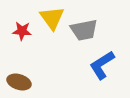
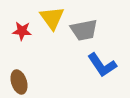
blue L-shape: rotated 92 degrees counterclockwise
brown ellipse: rotated 55 degrees clockwise
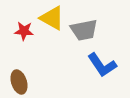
yellow triangle: rotated 24 degrees counterclockwise
red star: moved 2 px right
